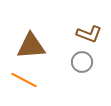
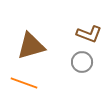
brown triangle: rotated 12 degrees counterclockwise
orange line: moved 3 px down; rotated 8 degrees counterclockwise
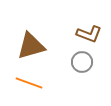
orange line: moved 5 px right
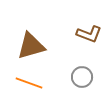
gray circle: moved 15 px down
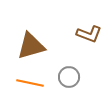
gray circle: moved 13 px left
orange line: moved 1 px right; rotated 8 degrees counterclockwise
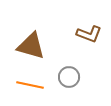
brown triangle: rotated 32 degrees clockwise
orange line: moved 2 px down
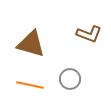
brown triangle: moved 2 px up
gray circle: moved 1 px right, 2 px down
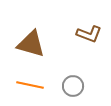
gray circle: moved 3 px right, 7 px down
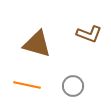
brown triangle: moved 6 px right
orange line: moved 3 px left
